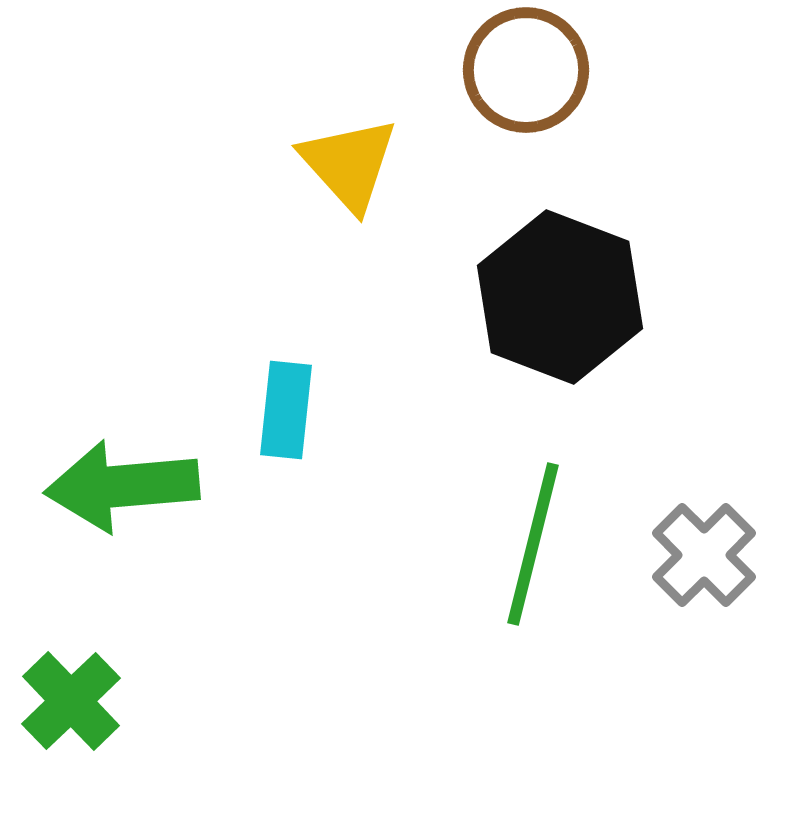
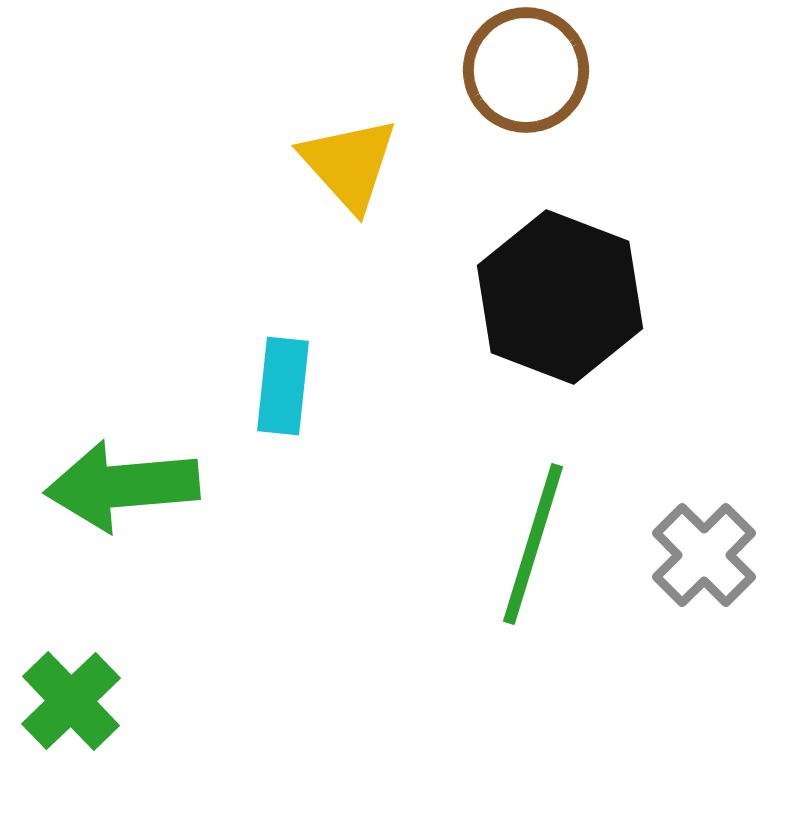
cyan rectangle: moved 3 px left, 24 px up
green line: rotated 3 degrees clockwise
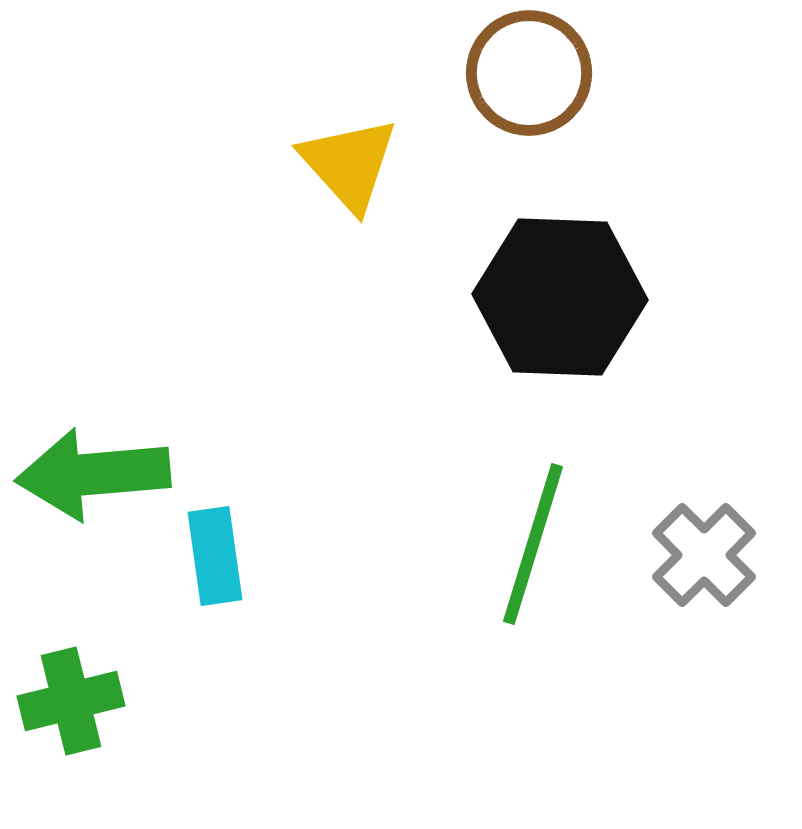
brown circle: moved 3 px right, 3 px down
black hexagon: rotated 19 degrees counterclockwise
cyan rectangle: moved 68 px left, 170 px down; rotated 14 degrees counterclockwise
green arrow: moved 29 px left, 12 px up
green cross: rotated 30 degrees clockwise
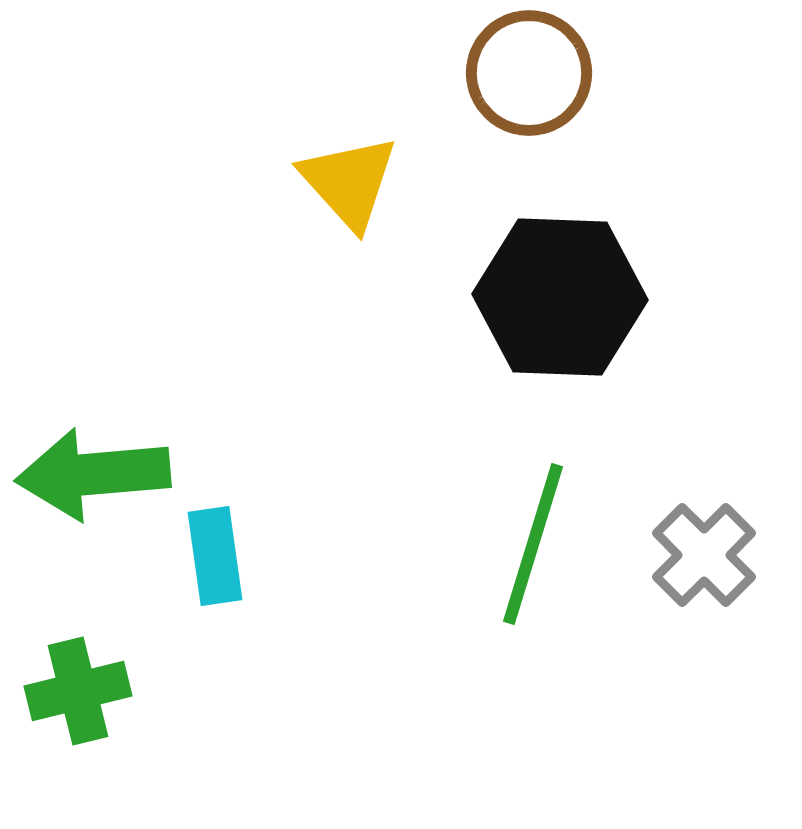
yellow triangle: moved 18 px down
green cross: moved 7 px right, 10 px up
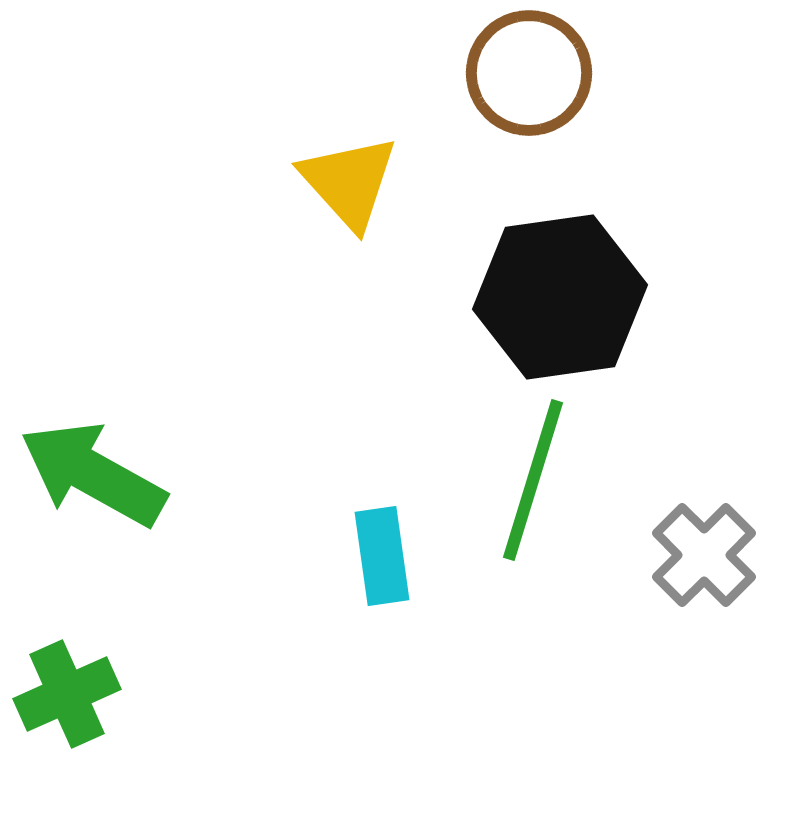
black hexagon: rotated 10 degrees counterclockwise
green arrow: rotated 34 degrees clockwise
green line: moved 64 px up
cyan rectangle: moved 167 px right
green cross: moved 11 px left, 3 px down; rotated 10 degrees counterclockwise
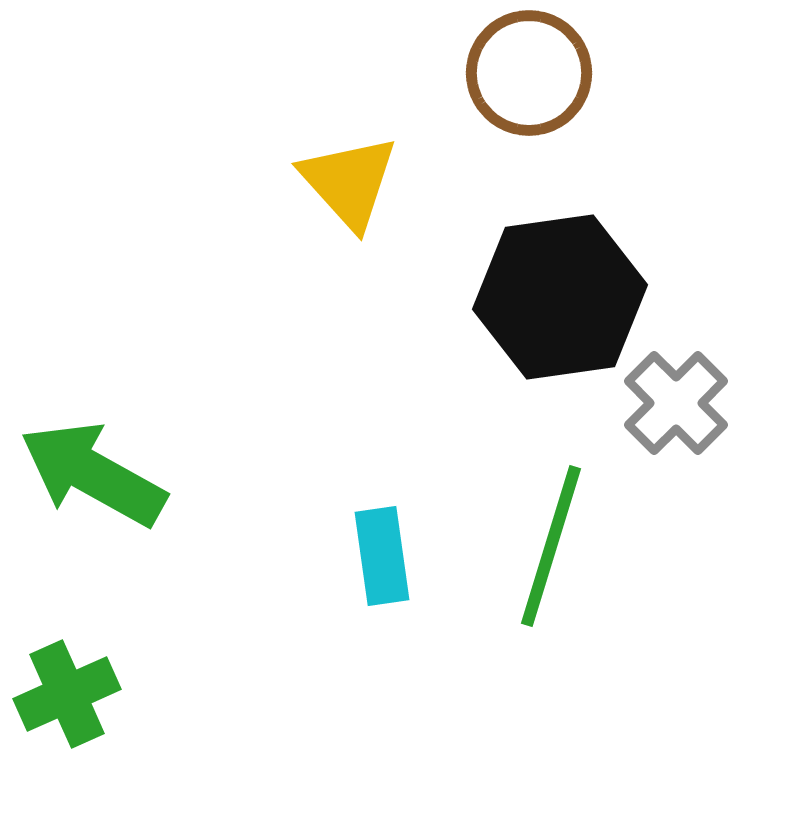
green line: moved 18 px right, 66 px down
gray cross: moved 28 px left, 152 px up
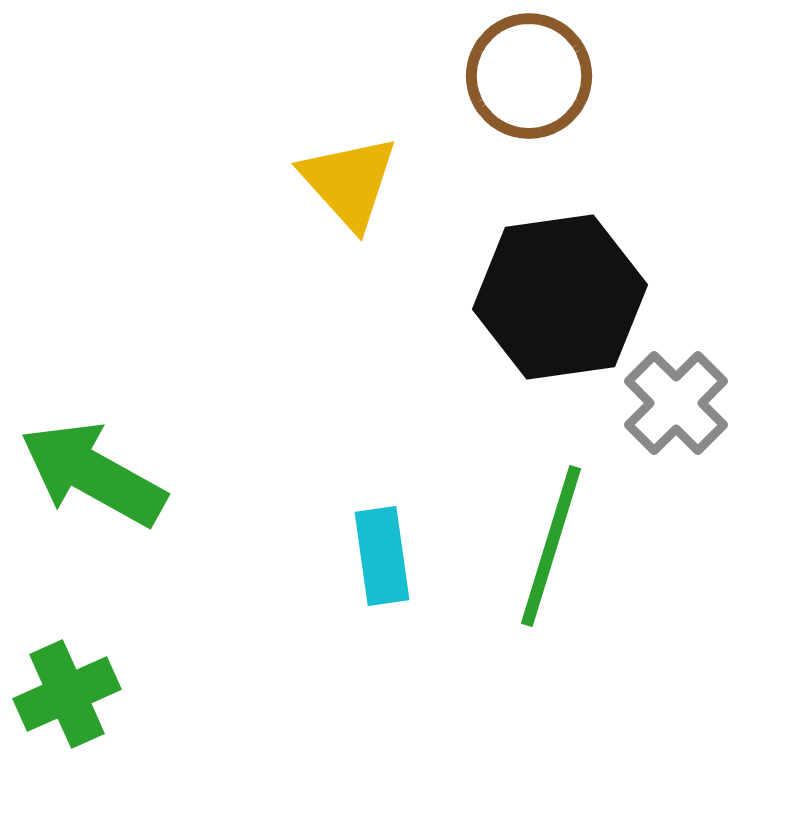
brown circle: moved 3 px down
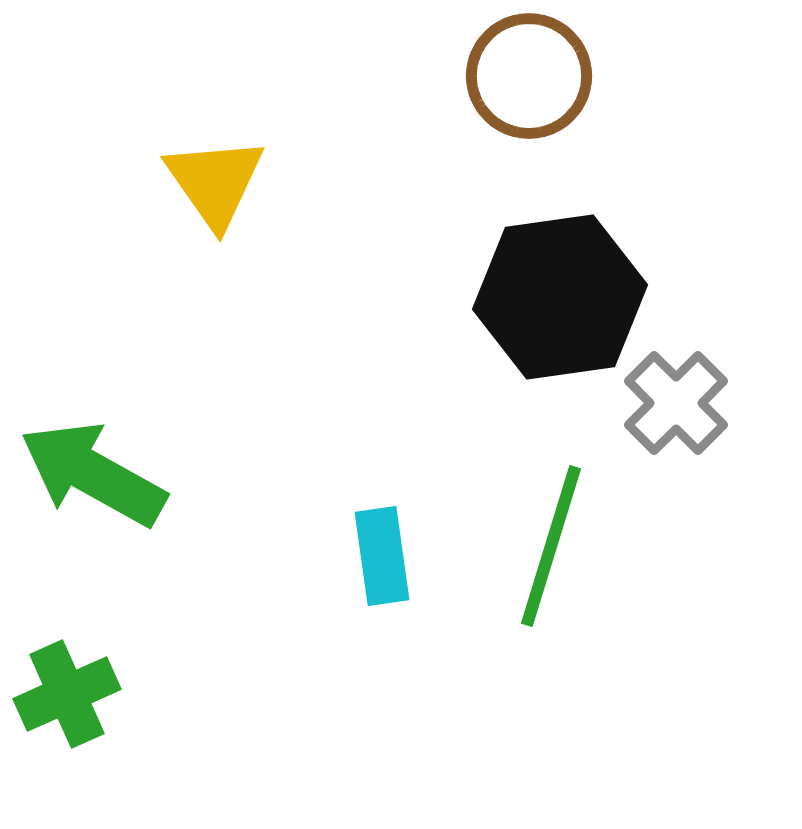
yellow triangle: moved 134 px left; rotated 7 degrees clockwise
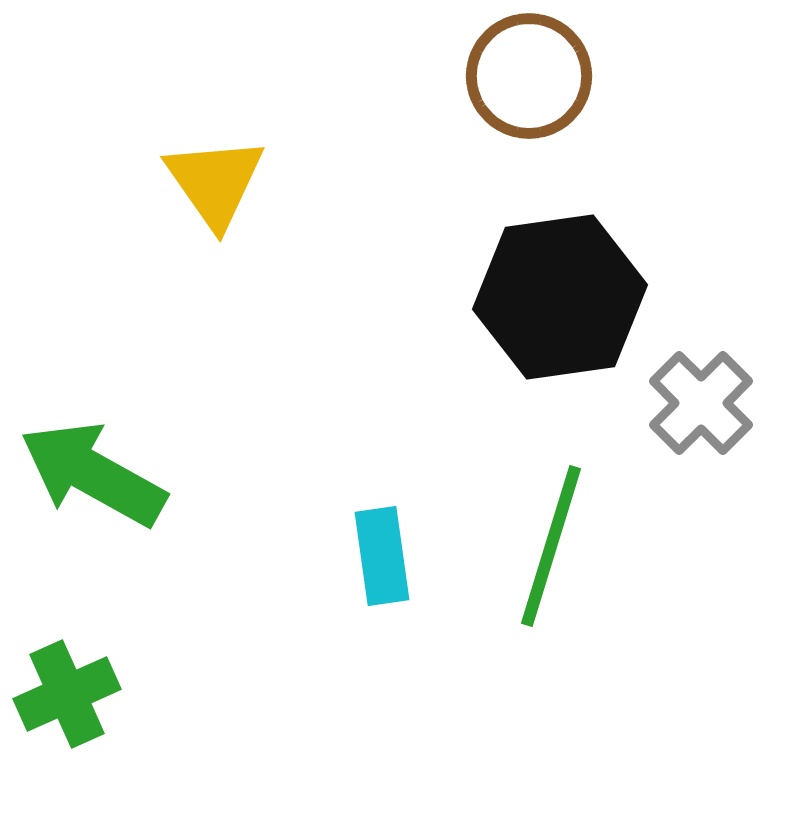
gray cross: moved 25 px right
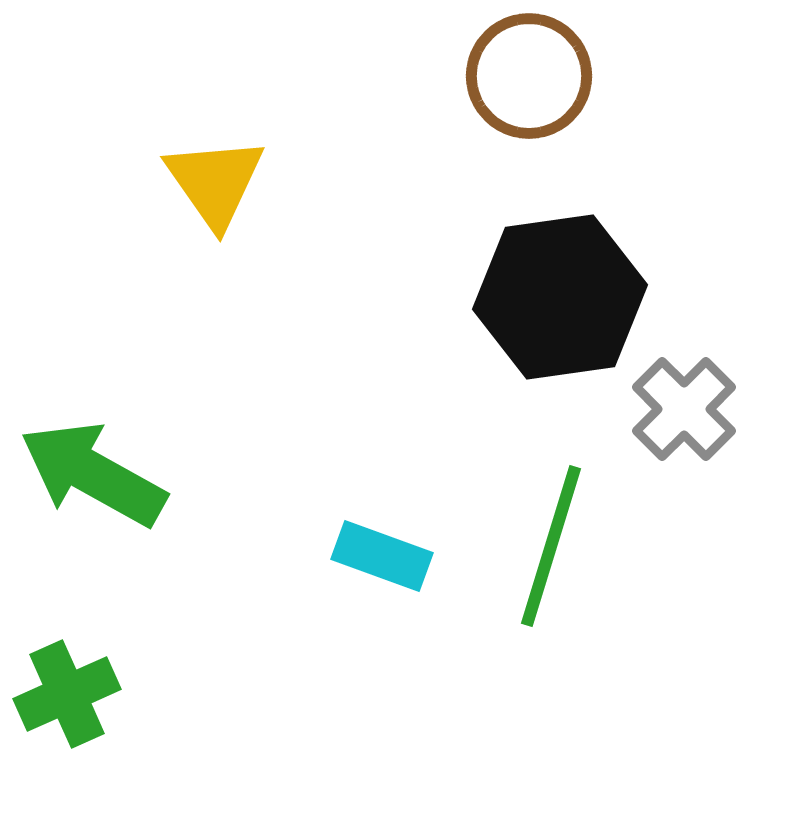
gray cross: moved 17 px left, 6 px down
cyan rectangle: rotated 62 degrees counterclockwise
